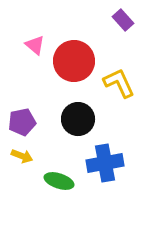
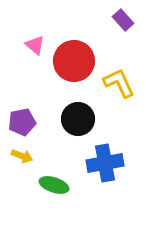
green ellipse: moved 5 px left, 4 px down
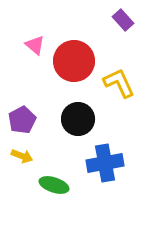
purple pentagon: moved 2 px up; rotated 16 degrees counterclockwise
